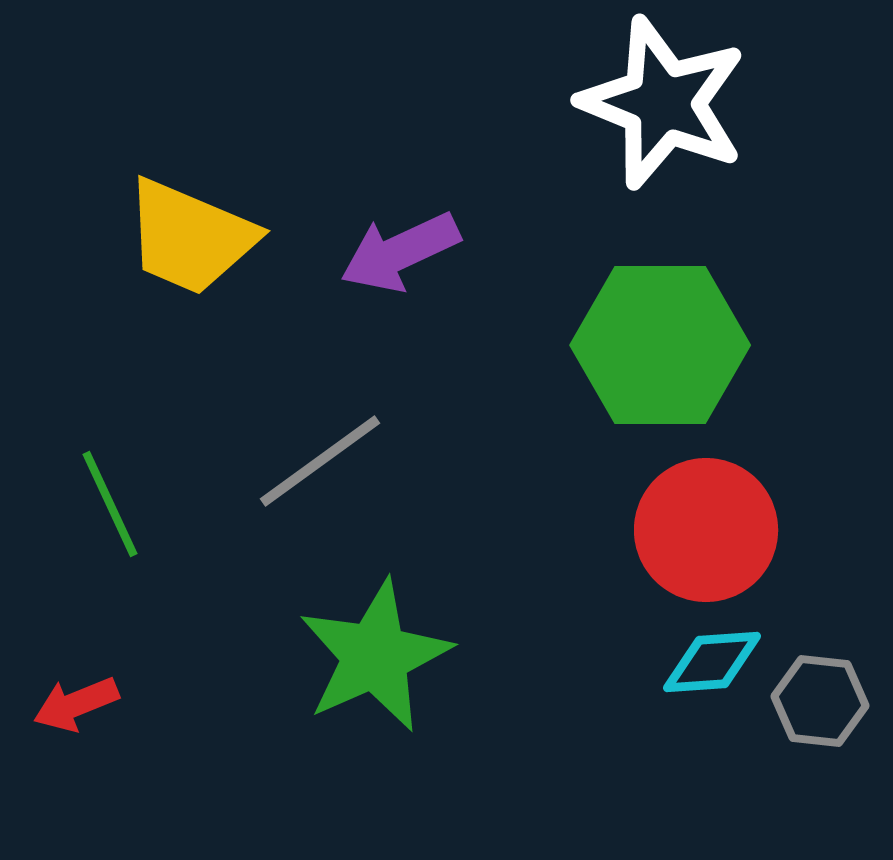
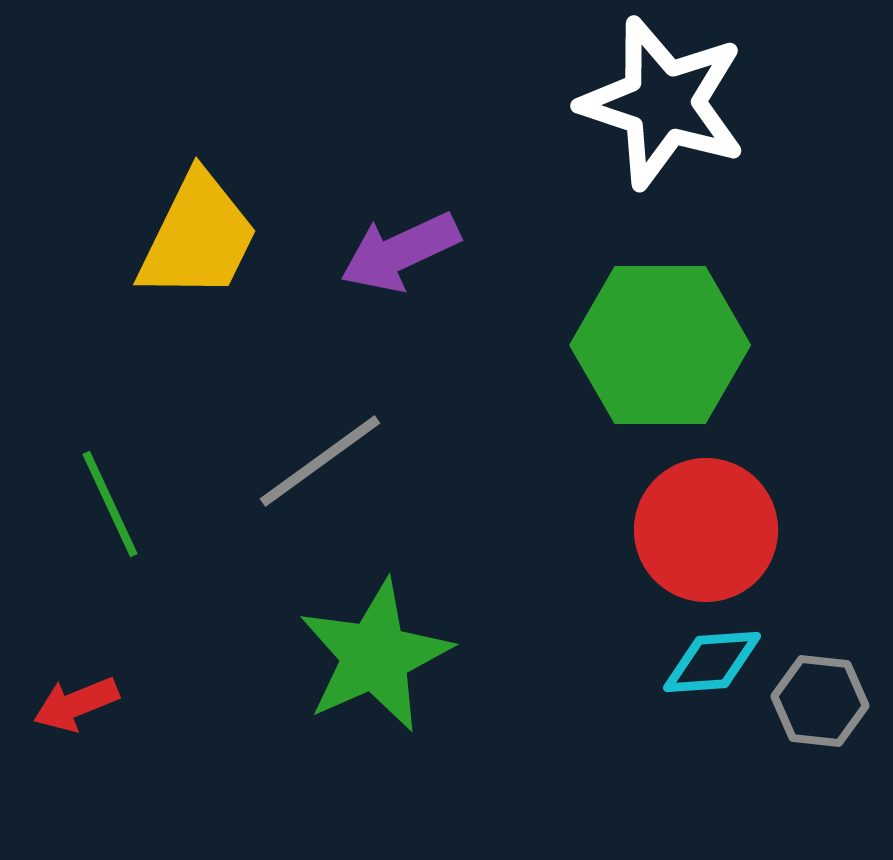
white star: rotated 4 degrees counterclockwise
yellow trapezoid: moved 8 px right; rotated 87 degrees counterclockwise
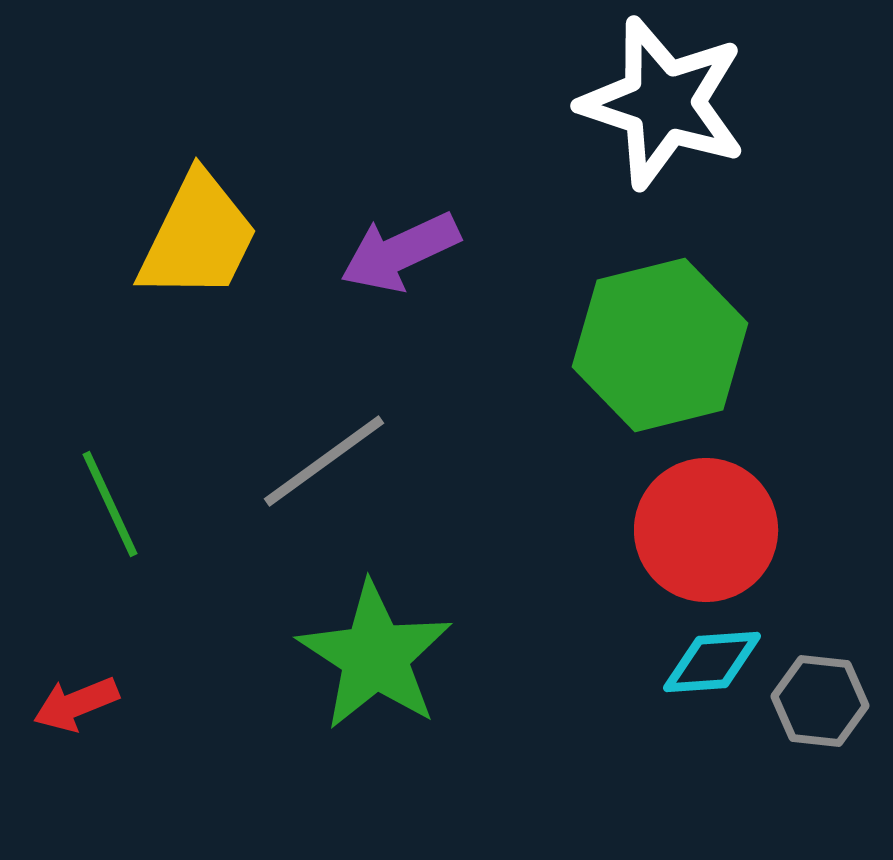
green hexagon: rotated 14 degrees counterclockwise
gray line: moved 4 px right
green star: rotated 15 degrees counterclockwise
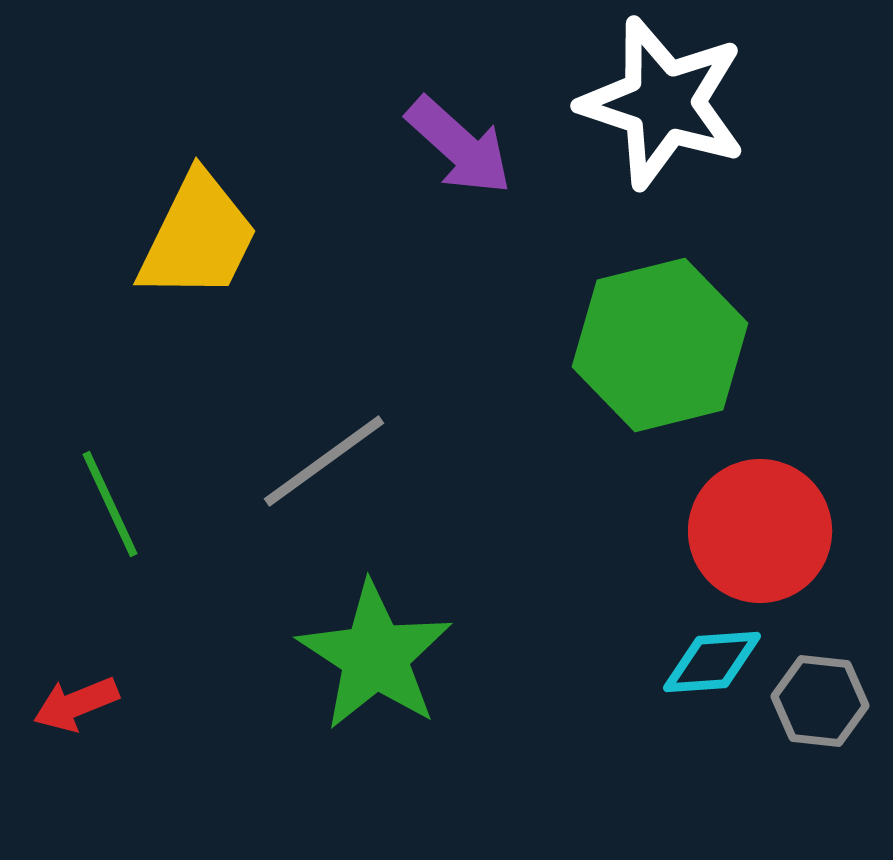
purple arrow: moved 59 px right, 106 px up; rotated 113 degrees counterclockwise
red circle: moved 54 px right, 1 px down
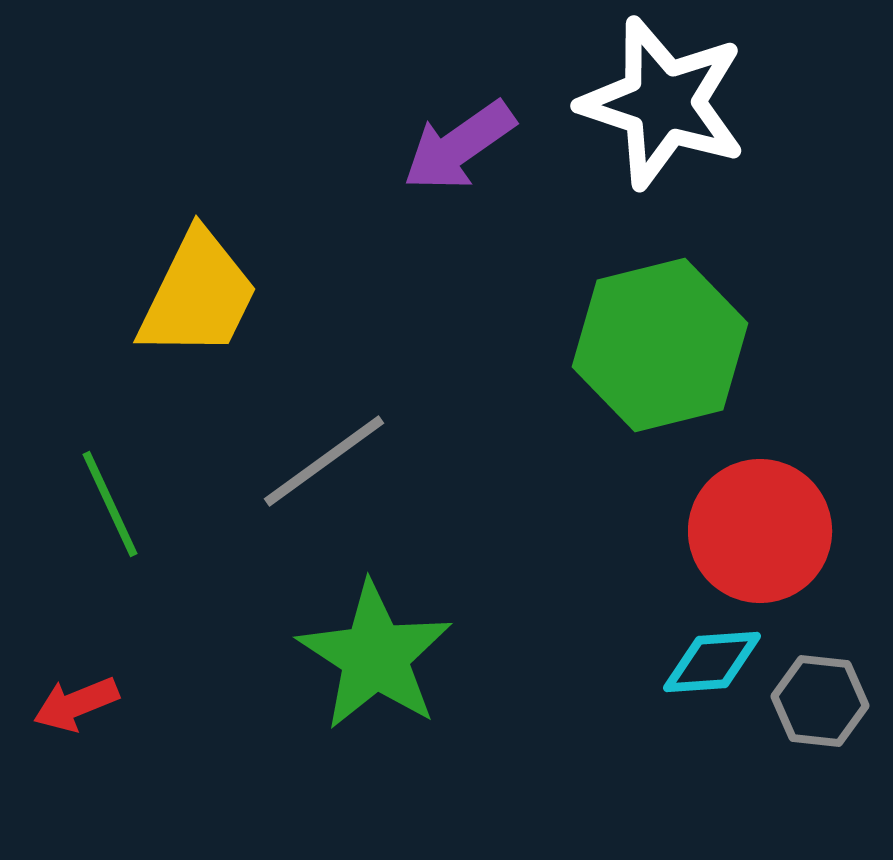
purple arrow: rotated 103 degrees clockwise
yellow trapezoid: moved 58 px down
